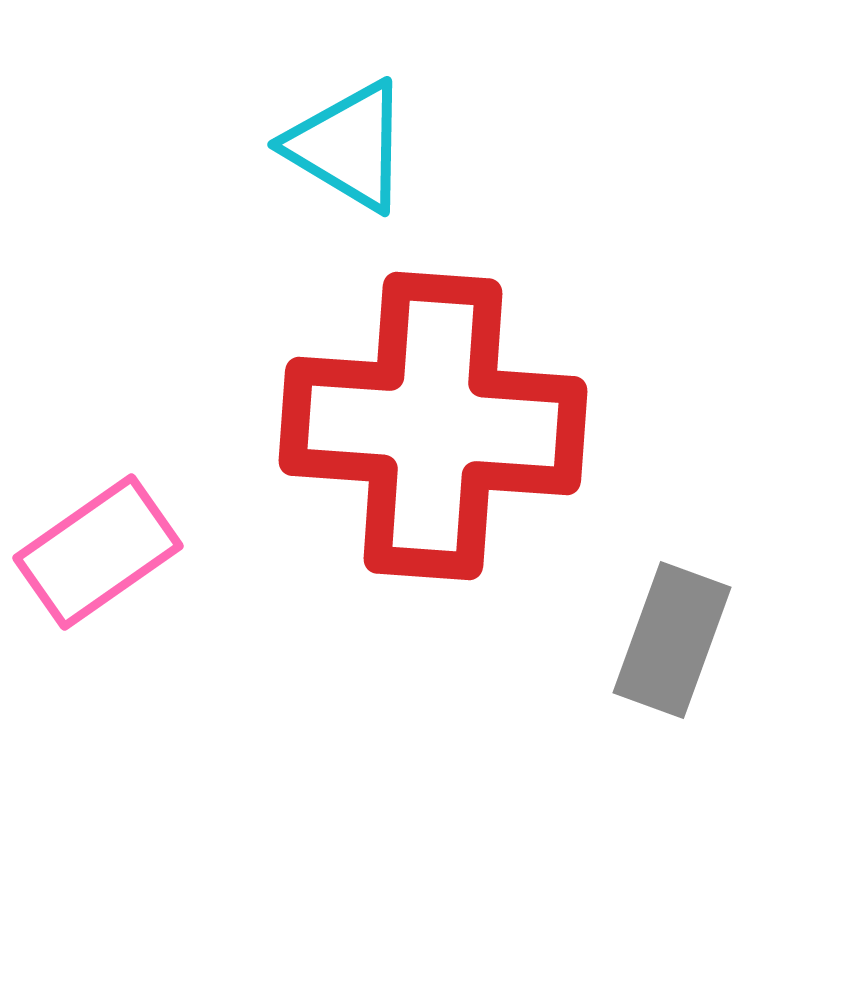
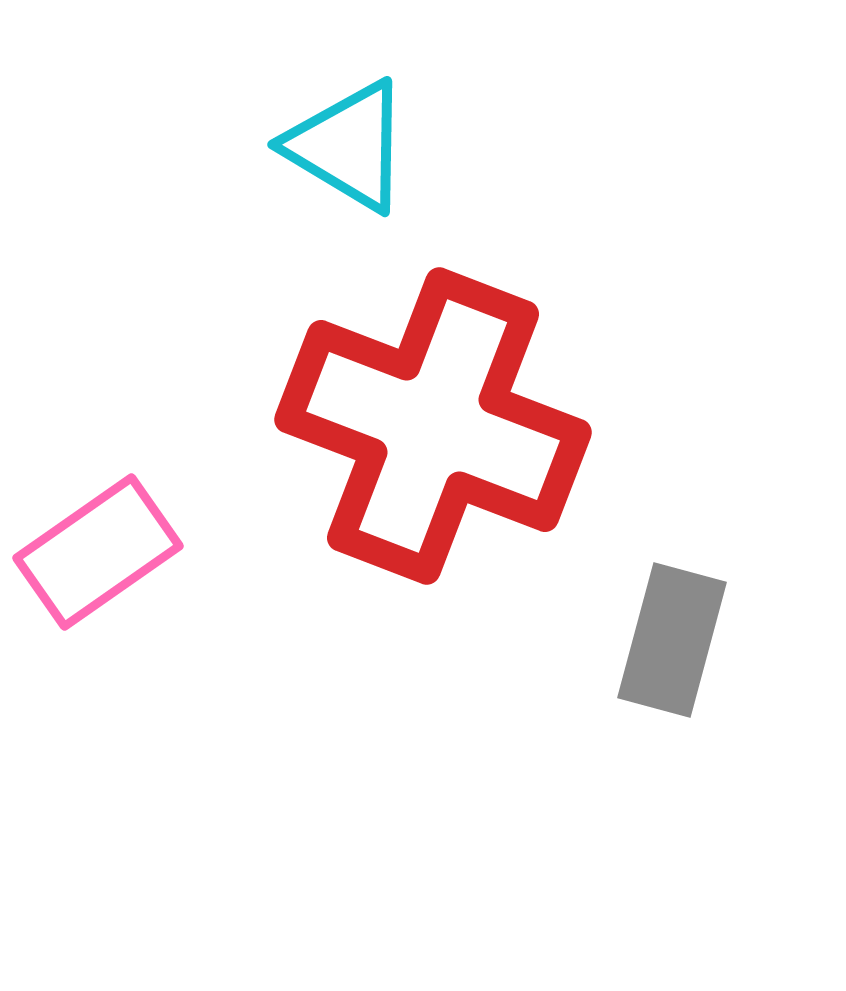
red cross: rotated 17 degrees clockwise
gray rectangle: rotated 5 degrees counterclockwise
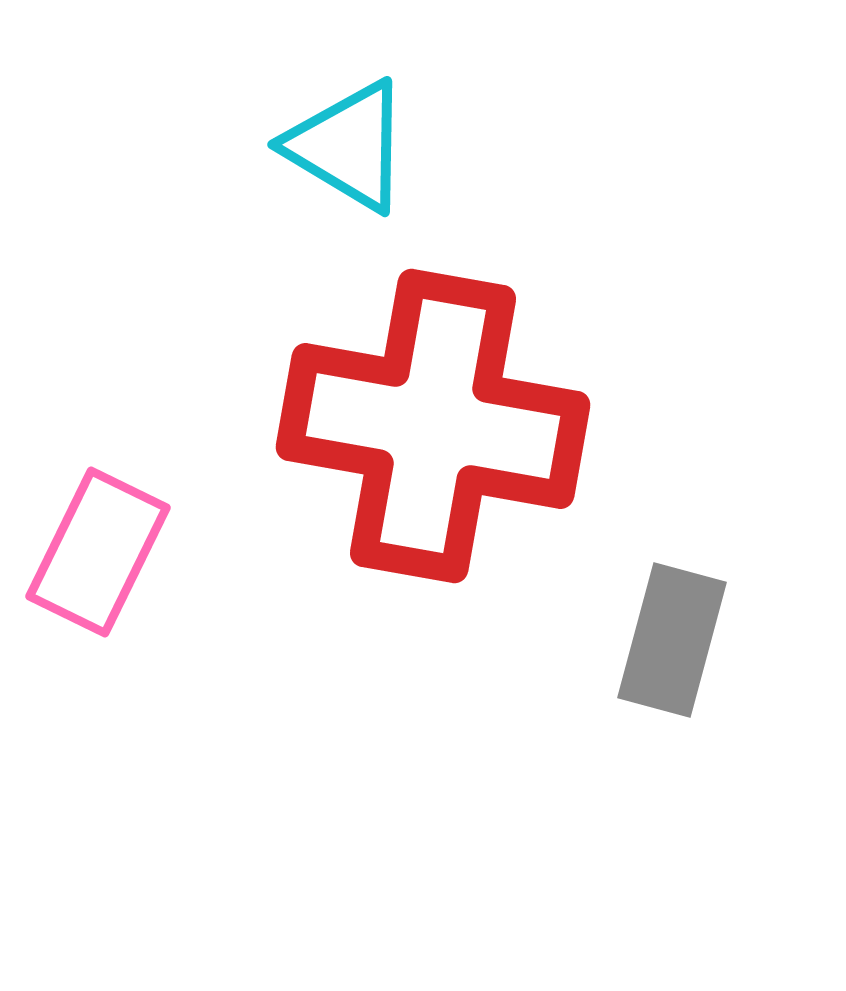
red cross: rotated 11 degrees counterclockwise
pink rectangle: rotated 29 degrees counterclockwise
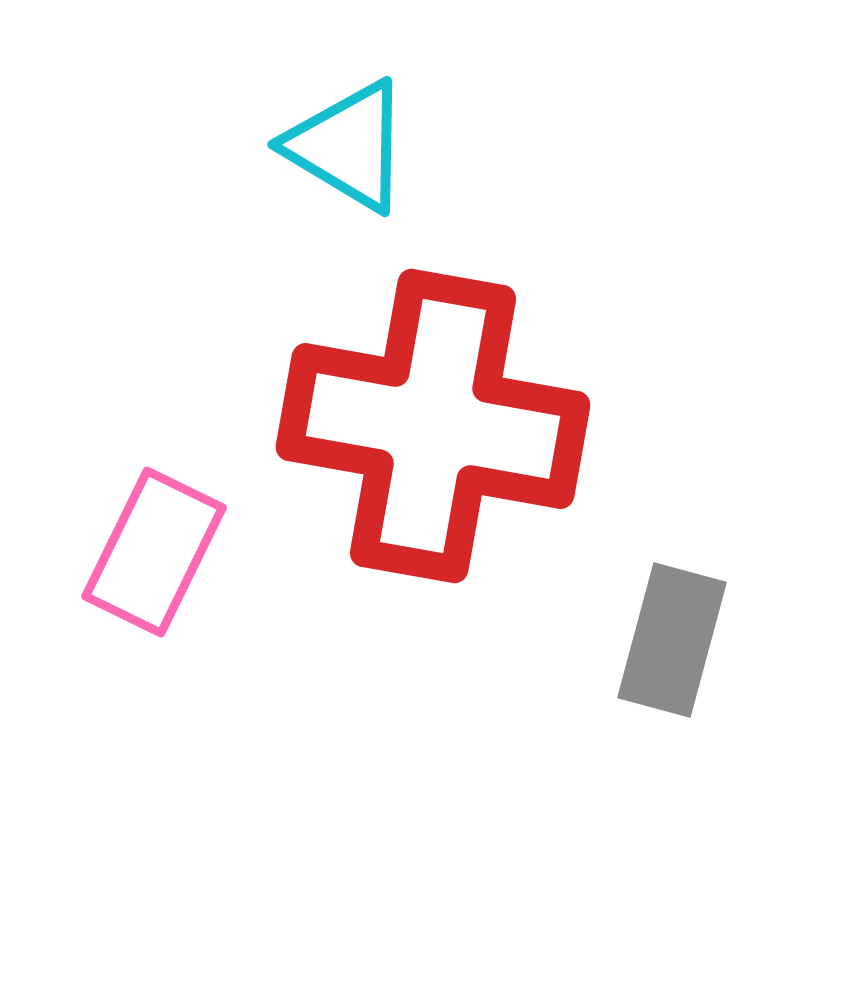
pink rectangle: moved 56 px right
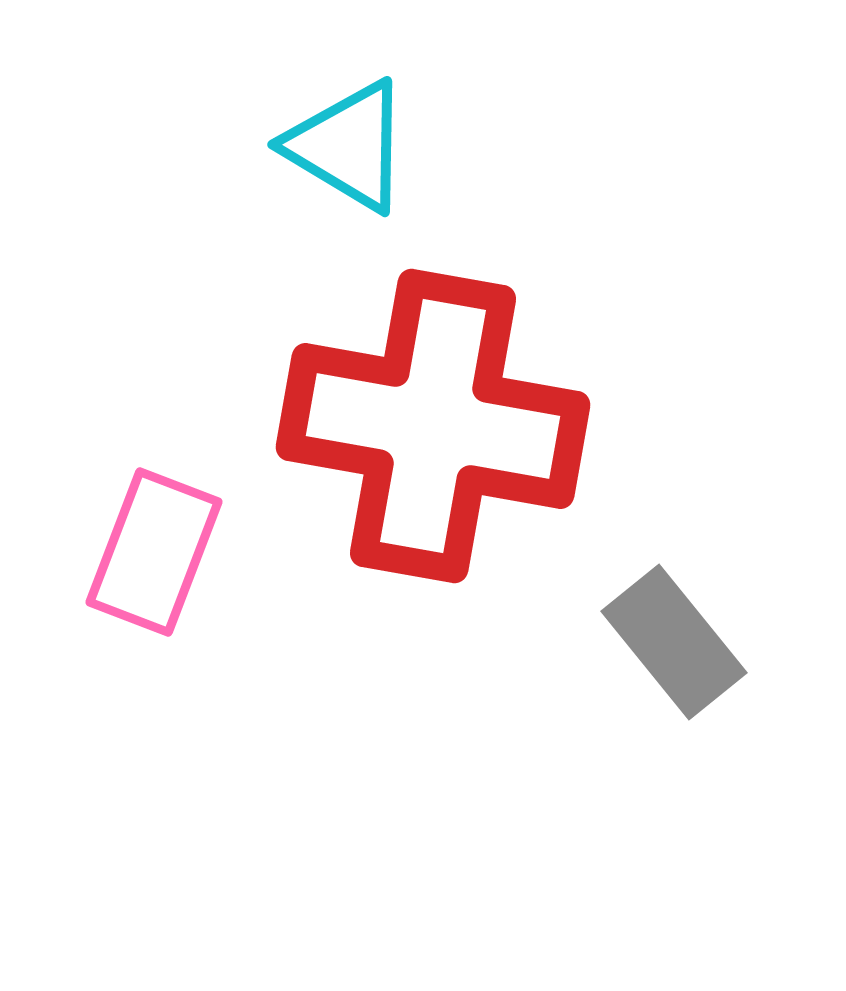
pink rectangle: rotated 5 degrees counterclockwise
gray rectangle: moved 2 px right, 2 px down; rotated 54 degrees counterclockwise
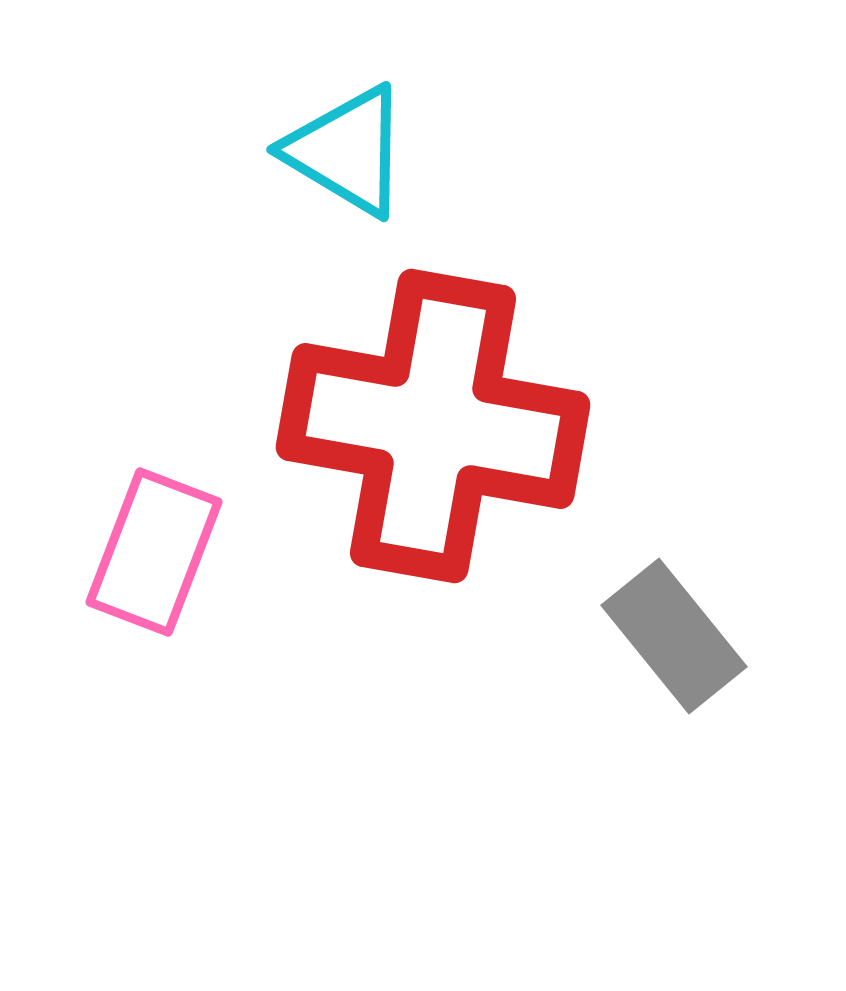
cyan triangle: moved 1 px left, 5 px down
gray rectangle: moved 6 px up
